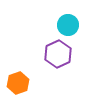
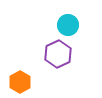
orange hexagon: moved 2 px right, 1 px up; rotated 10 degrees counterclockwise
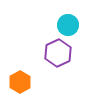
purple hexagon: moved 1 px up
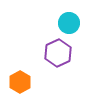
cyan circle: moved 1 px right, 2 px up
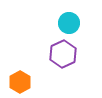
purple hexagon: moved 5 px right, 1 px down
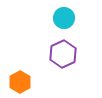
cyan circle: moved 5 px left, 5 px up
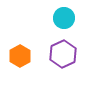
orange hexagon: moved 26 px up
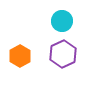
cyan circle: moved 2 px left, 3 px down
